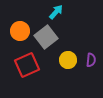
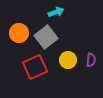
cyan arrow: rotated 28 degrees clockwise
orange circle: moved 1 px left, 2 px down
red square: moved 8 px right, 2 px down
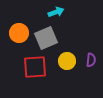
gray square: moved 1 px down; rotated 15 degrees clockwise
yellow circle: moved 1 px left, 1 px down
red square: rotated 20 degrees clockwise
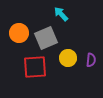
cyan arrow: moved 5 px right, 2 px down; rotated 112 degrees counterclockwise
yellow circle: moved 1 px right, 3 px up
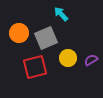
purple semicircle: rotated 128 degrees counterclockwise
red square: rotated 10 degrees counterclockwise
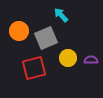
cyan arrow: moved 1 px down
orange circle: moved 2 px up
purple semicircle: rotated 32 degrees clockwise
red square: moved 1 px left, 1 px down
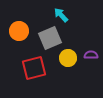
gray square: moved 4 px right
purple semicircle: moved 5 px up
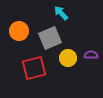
cyan arrow: moved 2 px up
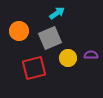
cyan arrow: moved 4 px left; rotated 98 degrees clockwise
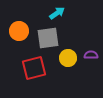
gray square: moved 2 px left; rotated 15 degrees clockwise
